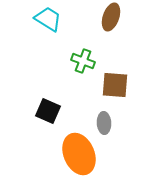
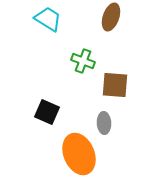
black square: moved 1 px left, 1 px down
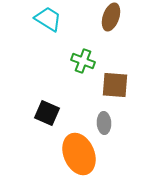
black square: moved 1 px down
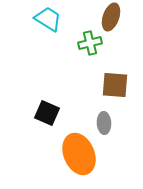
green cross: moved 7 px right, 18 px up; rotated 35 degrees counterclockwise
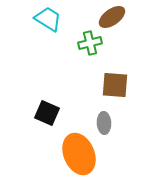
brown ellipse: moved 1 px right; rotated 36 degrees clockwise
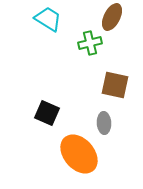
brown ellipse: rotated 28 degrees counterclockwise
brown square: rotated 8 degrees clockwise
orange ellipse: rotated 18 degrees counterclockwise
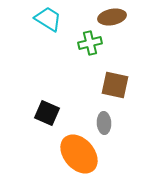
brown ellipse: rotated 52 degrees clockwise
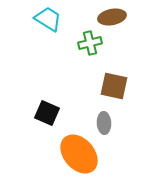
brown square: moved 1 px left, 1 px down
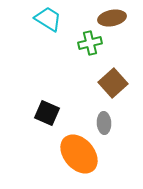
brown ellipse: moved 1 px down
brown square: moved 1 px left, 3 px up; rotated 36 degrees clockwise
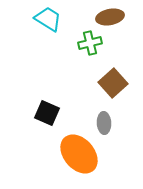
brown ellipse: moved 2 px left, 1 px up
